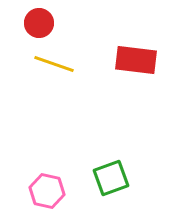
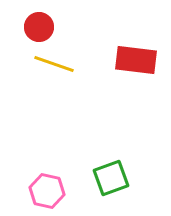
red circle: moved 4 px down
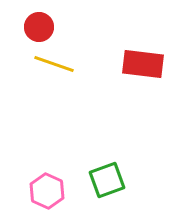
red rectangle: moved 7 px right, 4 px down
green square: moved 4 px left, 2 px down
pink hexagon: rotated 12 degrees clockwise
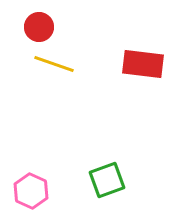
pink hexagon: moved 16 px left
